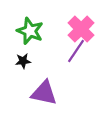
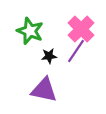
black star: moved 26 px right, 5 px up
purple triangle: moved 3 px up
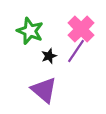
black star: rotated 14 degrees counterclockwise
purple triangle: rotated 28 degrees clockwise
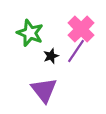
green star: moved 2 px down
black star: moved 2 px right
purple triangle: rotated 12 degrees clockwise
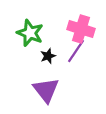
pink cross: rotated 28 degrees counterclockwise
black star: moved 3 px left
purple triangle: moved 2 px right
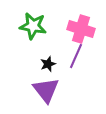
green star: moved 3 px right, 7 px up; rotated 12 degrees counterclockwise
purple line: moved 5 px down; rotated 10 degrees counterclockwise
black star: moved 8 px down
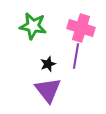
pink cross: moved 1 px up
purple line: rotated 15 degrees counterclockwise
purple triangle: moved 2 px right
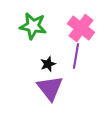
pink cross: rotated 20 degrees clockwise
purple triangle: moved 2 px right, 2 px up
